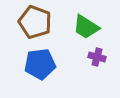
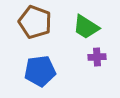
purple cross: rotated 18 degrees counterclockwise
blue pentagon: moved 7 px down
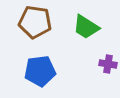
brown pentagon: rotated 12 degrees counterclockwise
purple cross: moved 11 px right, 7 px down; rotated 12 degrees clockwise
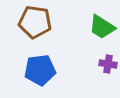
green trapezoid: moved 16 px right
blue pentagon: moved 1 px up
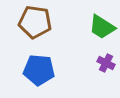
purple cross: moved 2 px left, 1 px up; rotated 18 degrees clockwise
blue pentagon: moved 1 px left; rotated 12 degrees clockwise
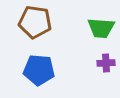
green trapezoid: moved 1 px left, 1 px down; rotated 28 degrees counterclockwise
purple cross: rotated 30 degrees counterclockwise
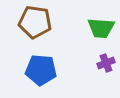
purple cross: rotated 18 degrees counterclockwise
blue pentagon: moved 2 px right
